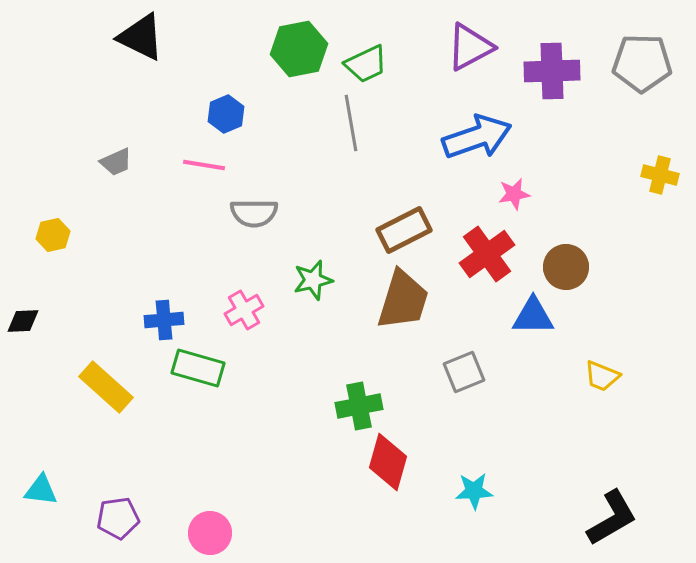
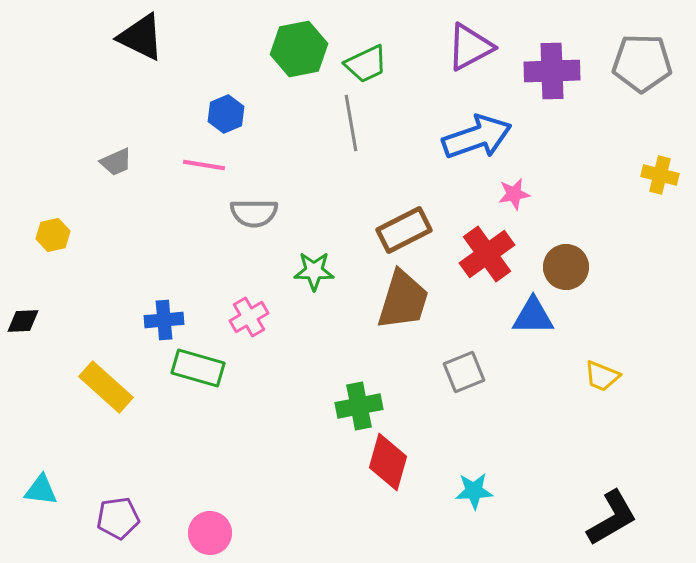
green star: moved 1 px right, 9 px up; rotated 15 degrees clockwise
pink cross: moved 5 px right, 7 px down
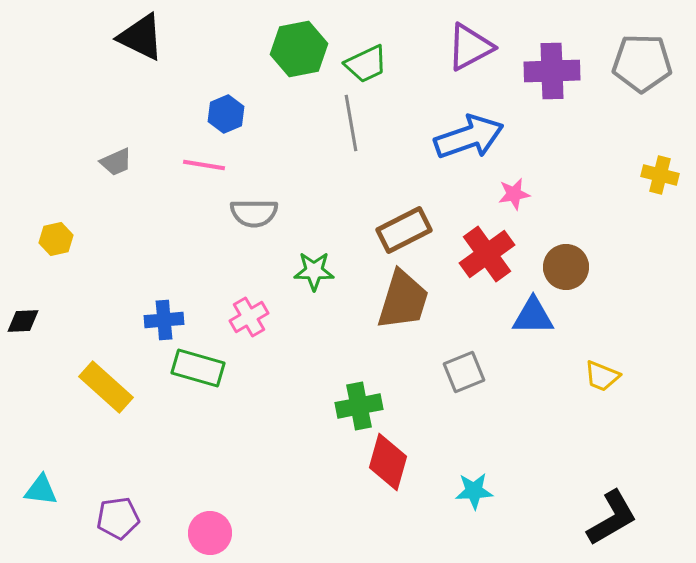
blue arrow: moved 8 px left
yellow hexagon: moved 3 px right, 4 px down
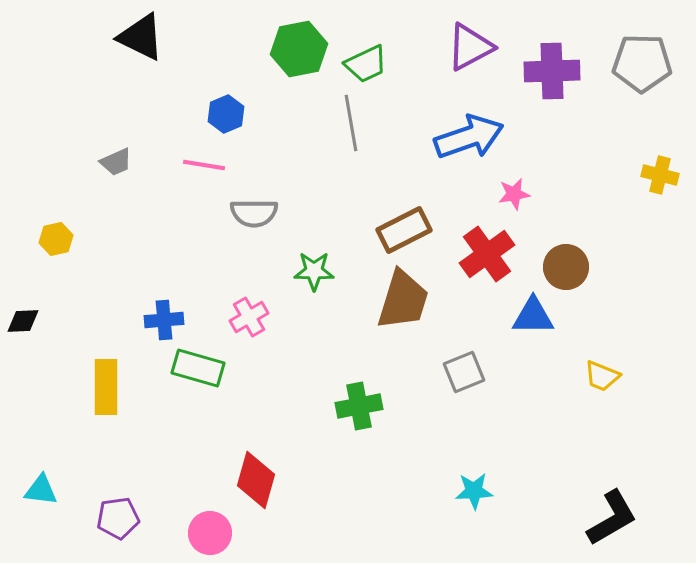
yellow rectangle: rotated 48 degrees clockwise
red diamond: moved 132 px left, 18 px down
